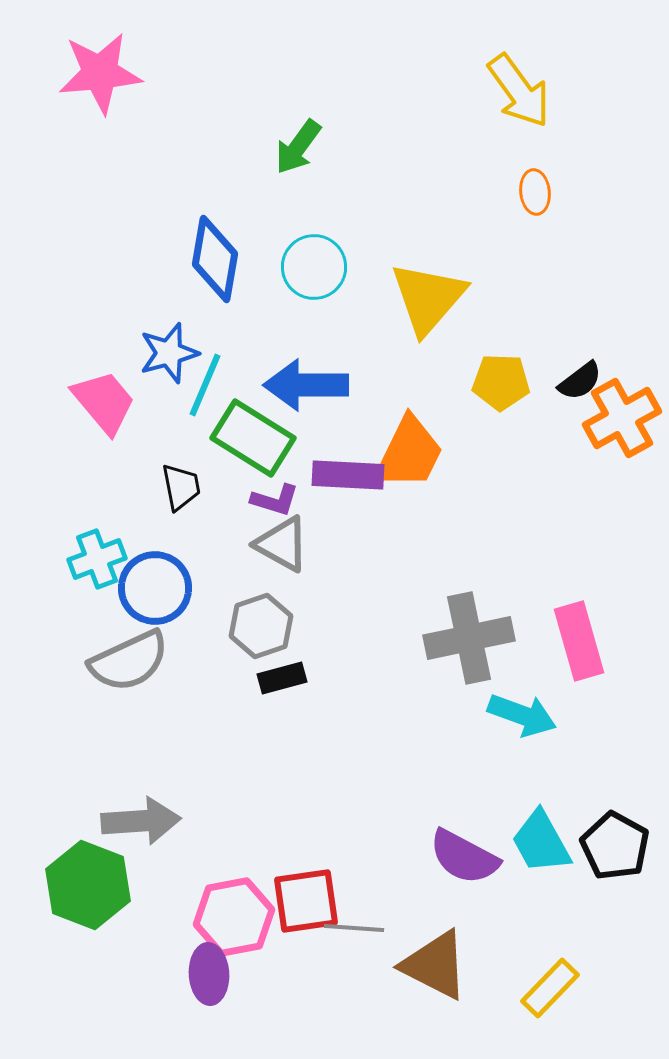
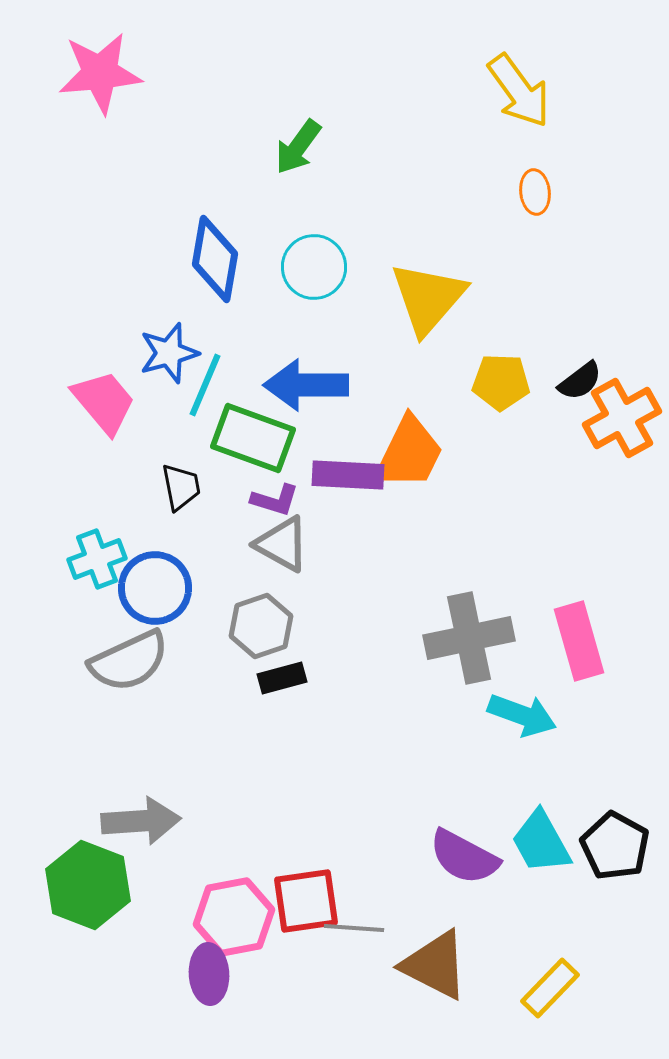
green rectangle: rotated 12 degrees counterclockwise
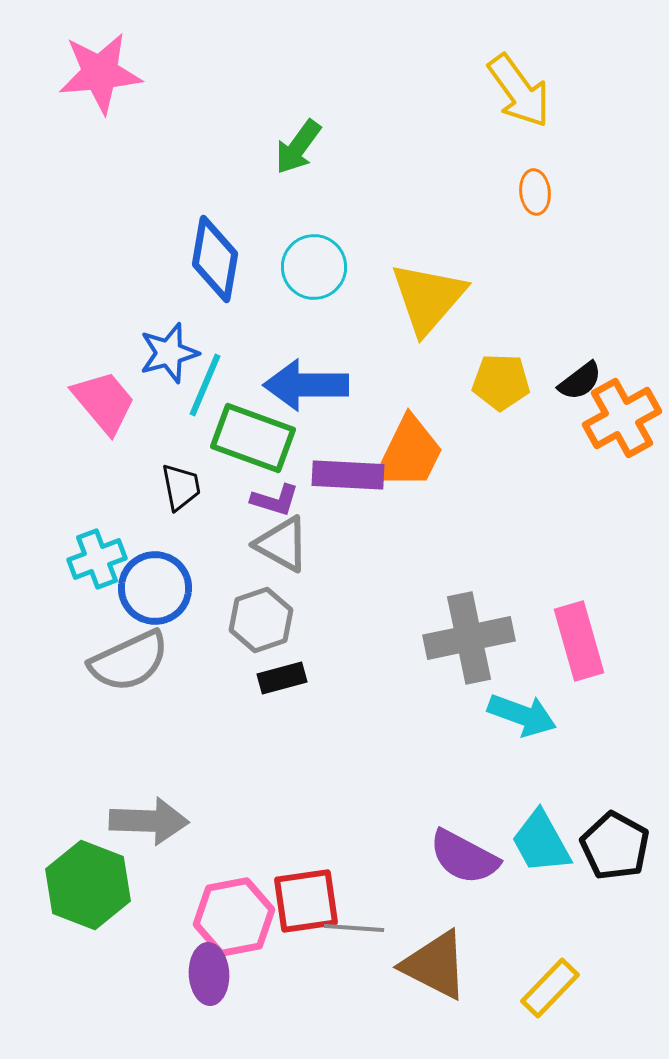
gray hexagon: moved 6 px up
gray arrow: moved 8 px right; rotated 6 degrees clockwise
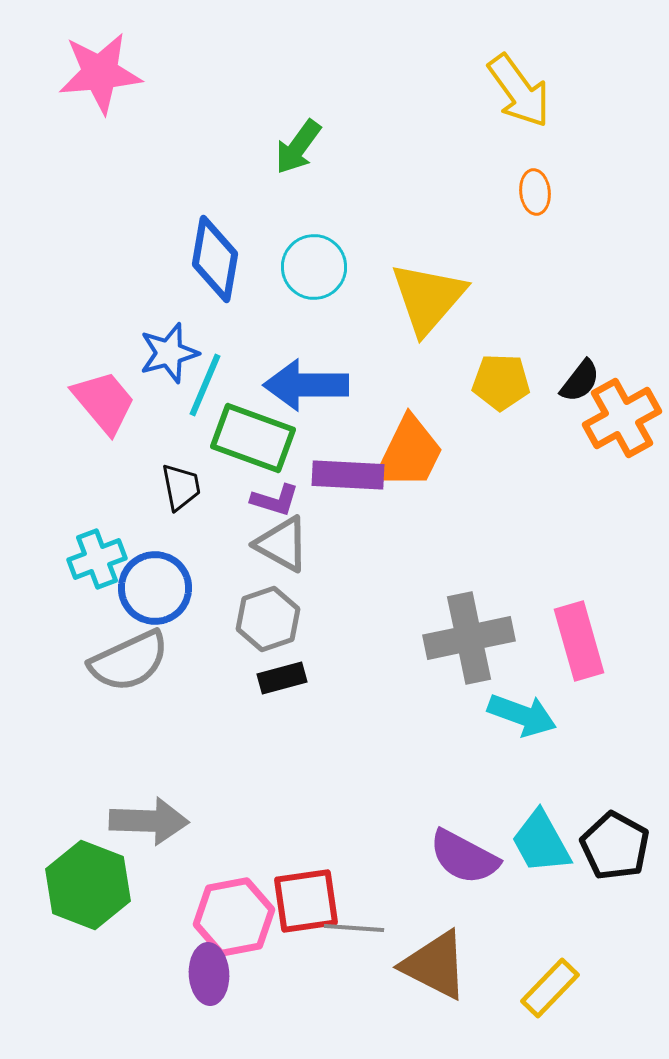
black semicircle: rotated 15 degrees counterclockwise
gray hexagon: moved 7 px right, 1 px up
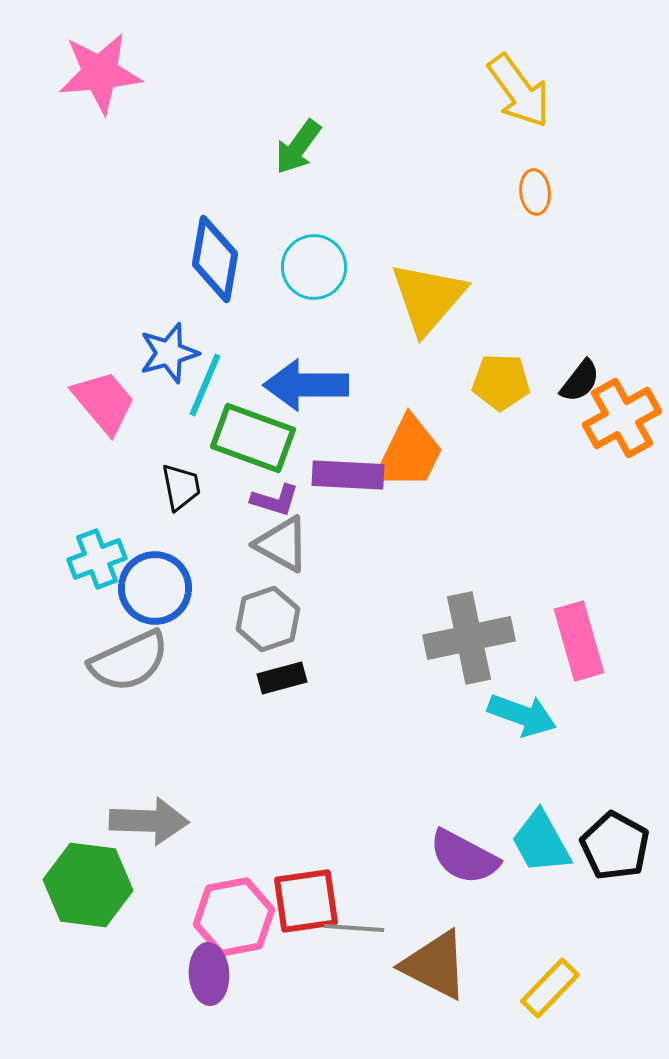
green hexagon: rotated 14 degrees counterclockwise
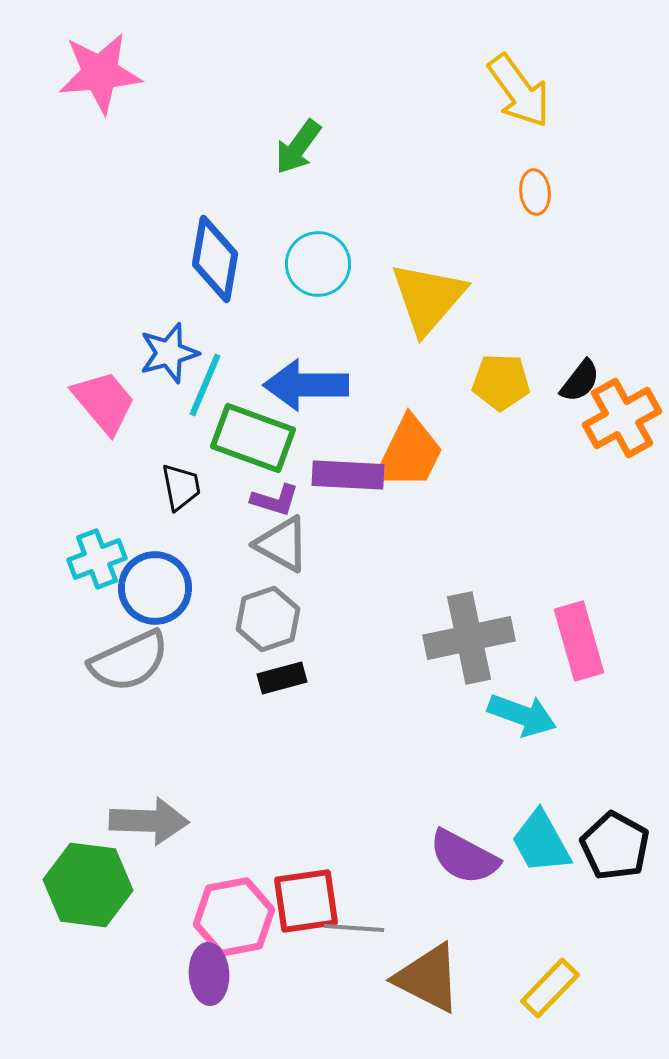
cyan circle: moved 4 px right, 3 px up
brown triangle: moved 7 px left, 13 px down
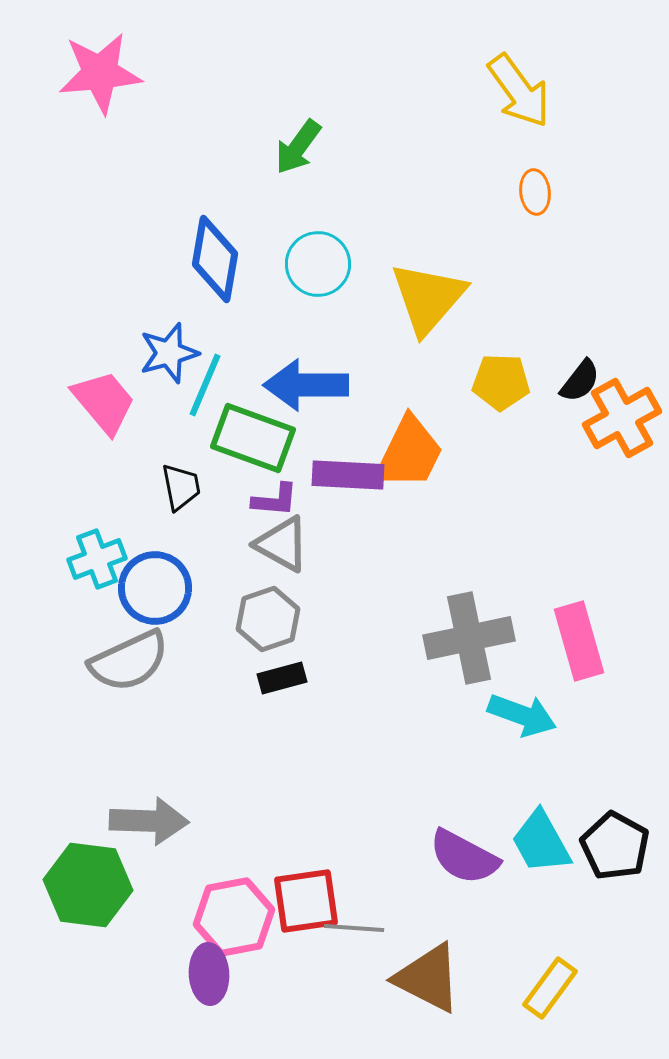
purple L-shape: rotated 12 degrees counterclockwise
yellow rectangle: rotated 8 degrees counterclockwise
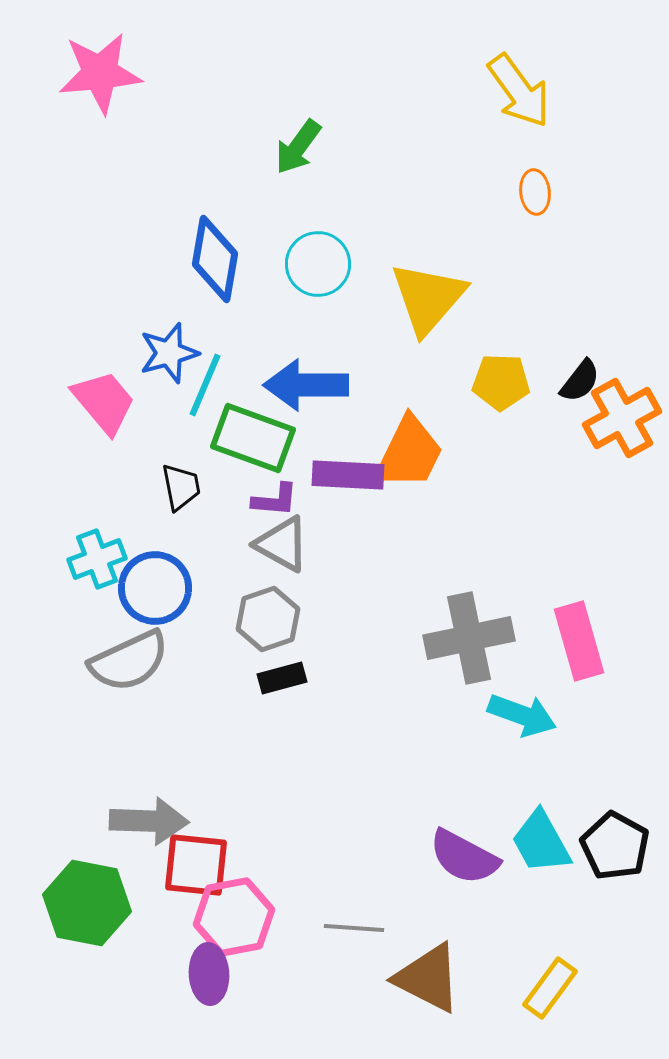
green hexagon: moved 1 px left, 18 px down; rotated 4 degrees clockwise
red square: moved 110 px left, 36 px up; rotated 14 degrees clockwise
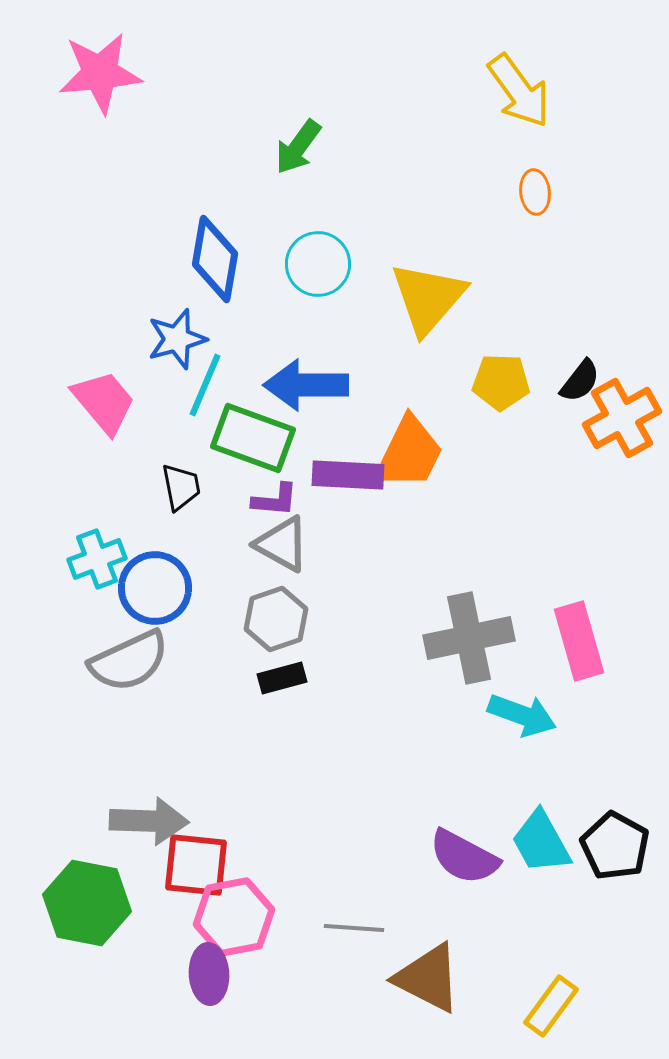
blue star: moved 8 px right, 14 px up
gray hexagon: moved 8 px right
yellow rectangle: moved 1 px right, 18 px down
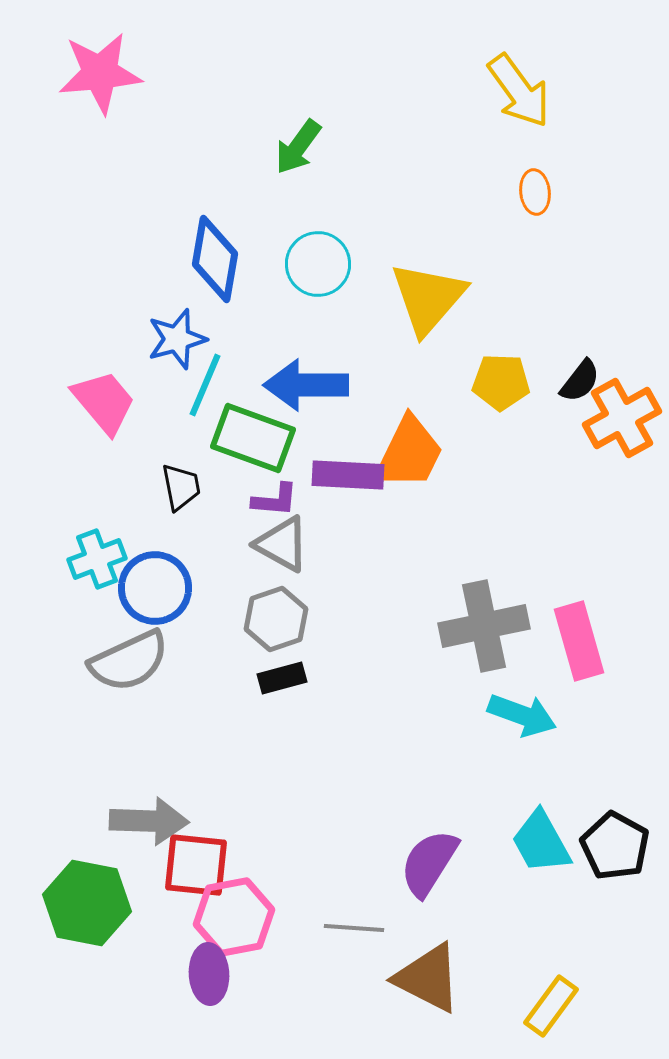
gray cross: moved 15 px right, 12 px up
purple semicircle: moved 35 px left, 6 px down; rotated 94 degrees clockwise
